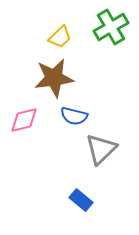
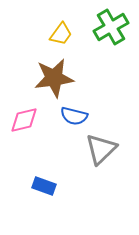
yellow trapezoid: moved 1 px right, 3 px up; rotated 10 degrees counterclockwise
blue rectangle: moved 37 px left, 14 px up; rotated 20 degrees counterclockwise
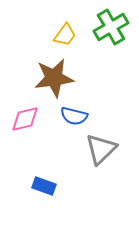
yellow trapezoid: moved 4 px right, 1 px down
pink diamond: moved 1 px right, 1 px up
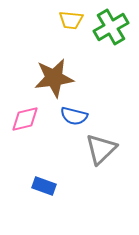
yellow trapezoid: moved 6 px right, 15 px up; rotated 60 degrees clockwise
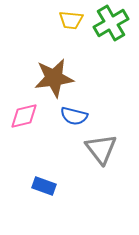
green cross: moved 4 px up
pink diamond: moved 1 px left, 3 px up
gray triangle: rotated 24 degrees counterclockwise
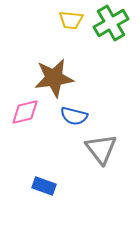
pink diamond: moved 1 px right, 4 px up
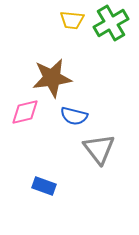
yellow trapezoid: moved 1 px right
brown star: moved 2 px left
gray triangle: moved 2 px left
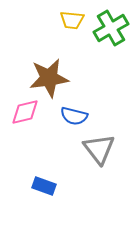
green cross: moved 5 px down
brown star: moved 3 px left
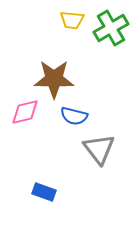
brown star: moved 5 px right, 1 px down; rotated 9 degrees clockwise
blue rectangle: moved 6 px down
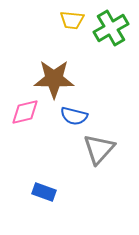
gray triangle: rotated 20 degrees clockwise
